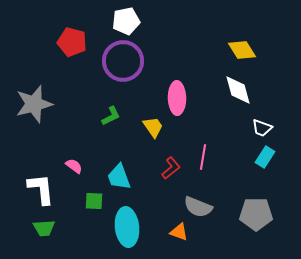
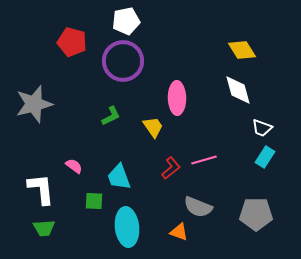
pink line: moved 1 px right, 3 px down; rotated 65 degrees clockwise
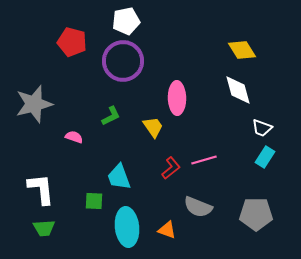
pink semicircle: moved 29 px up; rotated 18 degrees counterclockwise
orange triangle: moved 12 px left, 2 px up
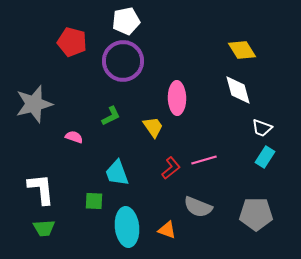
cyan trapezoid: moved 2 px left, 4 px up
